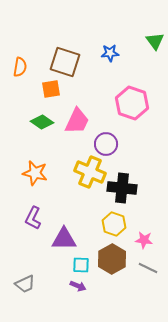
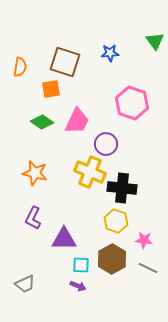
yellow hexagon: moved 2 px right, 3 px up
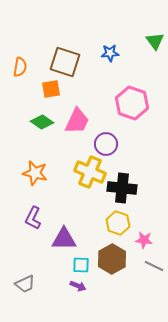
yellow hexagon: moved 2 px right, 2 px down
gray line: moved 6 px right, 2 px up
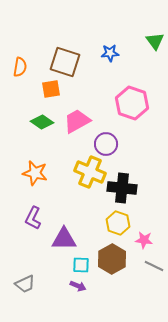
pink trapezoid: rotated 144 degrees counterclockwise
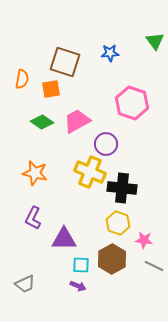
orange semicircle: moved 2 px right, 12 px down
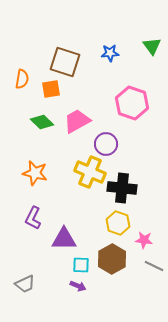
green triangle: moved 3 px left, 5 px down
green diamond: rotated 10 degrees clockwise
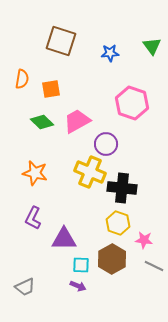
brown square: moved 4 px left, 21 px up
gray trapezoid: moved 3 px down
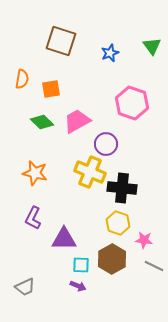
blue star: rotated 18 degrees counterclockwise
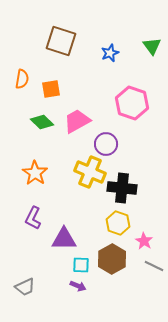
orange star: rotated 20 degrees clockwise
pink star: moved 1 px down; rotated 24 degrees clockwise
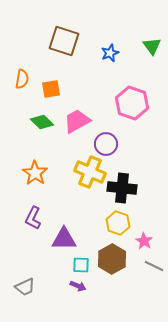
brown square: moved 3 px right
